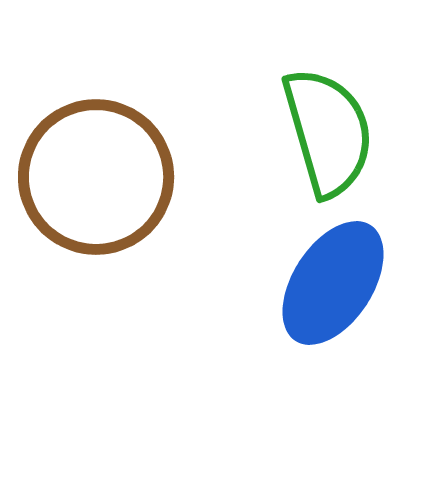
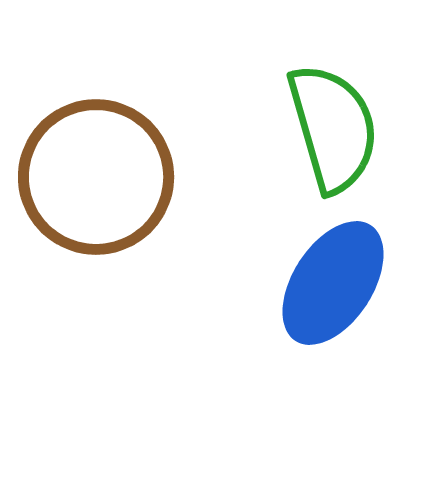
green semicircle: moved 5 px right, 4 px up
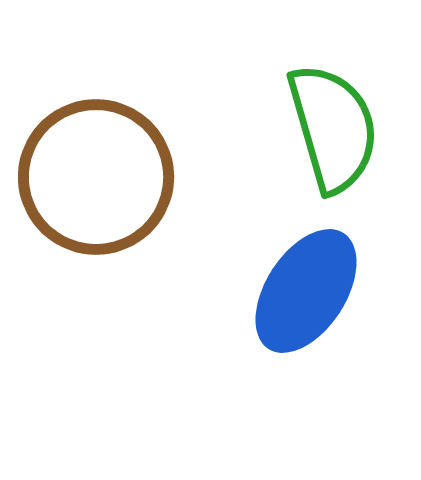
blue ellipse: moved 27 px left, 8 px down
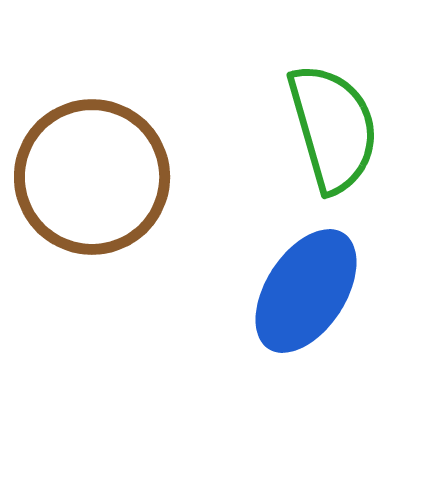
brown circle: moved 4 px left
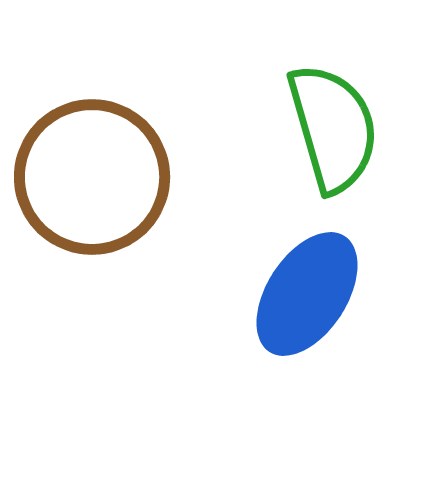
blue ellipse: moved 1 px right, 3 px down
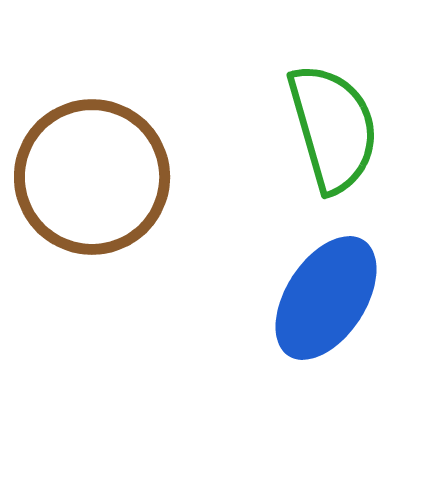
blue ellipse: moved 19 px right, 4 px down
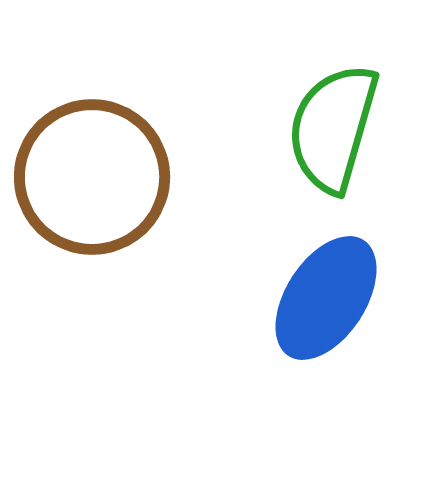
green semicircle: rotated 148 degrees counterclockwise
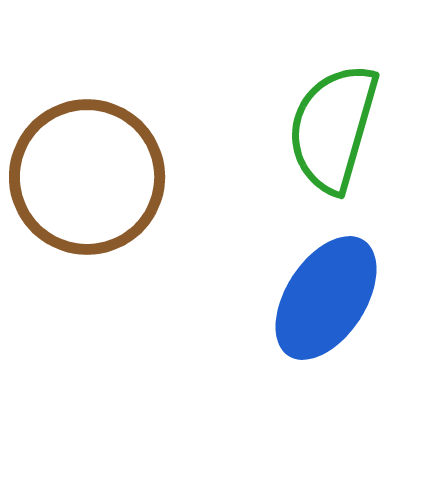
brown circle: moved 5 px left
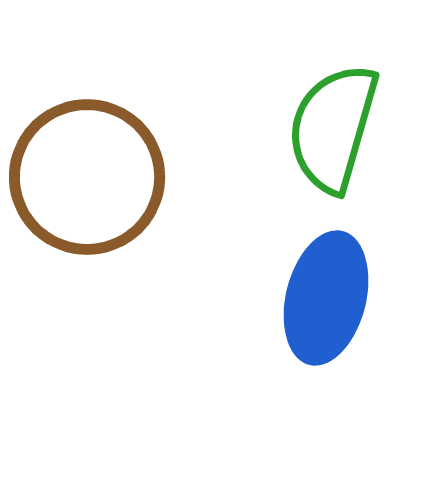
blue ellipse: rotated 19 degrees counterclockwise
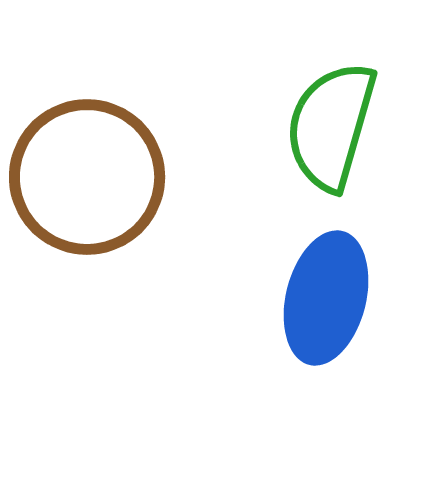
green semicircle: moved 2 px left, 2 px up
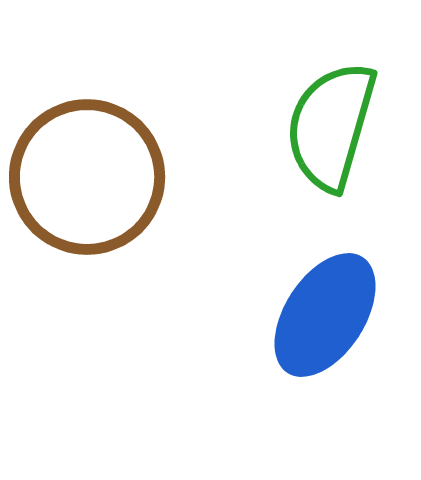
blue ellipse: moved 1 px left, 17 px down; rotated 19 degrees clockwise
